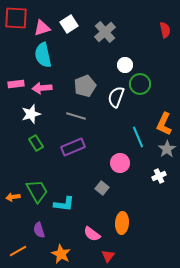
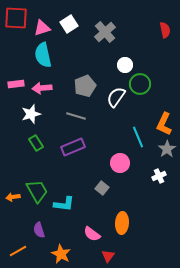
white semicircle: rotated 15 degrees clockwise
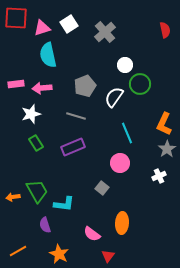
cyan semicircle: moved 5 px right
white semicircle: moved 2 px left
cyan line: moved 11 px left, 4 px up
purple semicircle: moved 6 px right, 5 px up
orange star: moved 2 px left
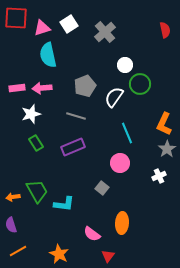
pink rectangle: moved 1 px right, 4 px down
purple semicircle: moved 34 px left
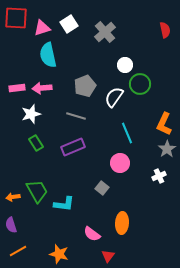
orange star: rotated 12 degrees counterclockwise
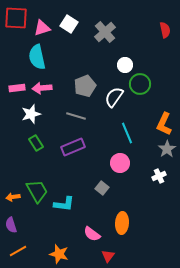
white square: rotated 24 degrees counterclockwise
cyan semicircle: moved 11 px left, 2 px down
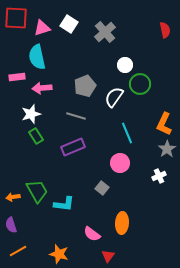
pink rectangle: moved 11 px up
green rectangle: moved 7 px up
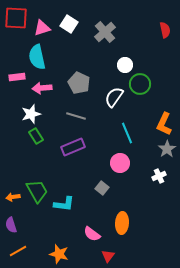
gray pentagon: moved 6 px left, 3 px up; rotated 25 degrees counterclockwise
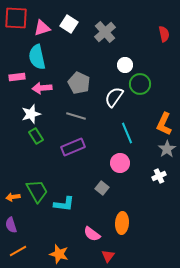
red semicircle: moved 1 px left, 4 px down
